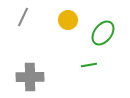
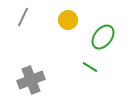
green ellipse: moved 4 px down
green line: moved 1 px right, 2 px down; rotated 42 degrees clockwise
gray cross: moved 1 px right, 3 px down; rotated 20 degrees counterclockwise
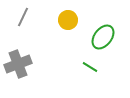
gray cross: moved 13 px left, 16 px up
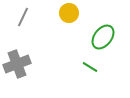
yellow circle: moved 1 px right, 7 px up
gray cross: moved 1 px left
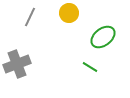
gray line: moved 7 px right
green ellipse: rotated 15 degrees clockwise
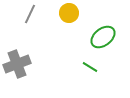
gray line: moved 3 px up
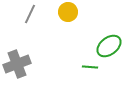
yellow circle: moved 1 px left, 1 px up
green ellipse: moved 6 px right, 9 px down
green line: rotated 28 degrees counterclockwise
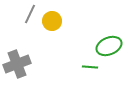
yellow circle: moved 16 px left, 9 px down
green ellipse: rotated 15 degrees clockwise
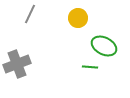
yellow circle: moved 26 px right, 3 px up
green ellipse: moved 5 px left; rotated 50 degrees clockwise
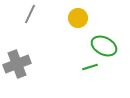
green line: rotated 21 degrees counterclockwise
